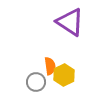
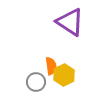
orange semicircle: moved 1 px right
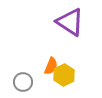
orange semicircle: rotated 30 degrees clockwise
gray circle: moved 13 px left
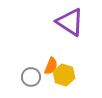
yellow hexagon: rotated 15 degrees counterclockwise
gray circle: moved 8 px right, 5 px up
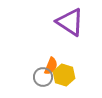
gray circle: moved 12 px right
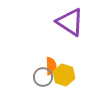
orange semicircle: rotated 24 degrees counterclockwise
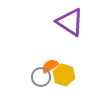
orange semicircle: moved 1 px left; rotated 120 degrees counterclockwise
gray circle: moved 2 px left
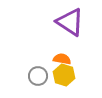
orange semicircle: moved 12 px right, 7 px up; rotated 42 degrees clockwise
gray circle: moved 3 px left, 1 px up
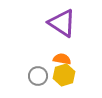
purple triangle: moved 8 px left, 1 px down
yellow hexagon: rotated 25 degrees clockwise
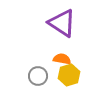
yellow hexagon: moved 5 px right
